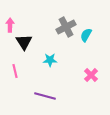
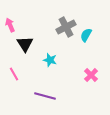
pink arrow: rotated 24 degrees counterclockwise
black triangle: moved 1 px right, 2 px down
cyan star: rotated 16 degrees clockwise
pink line: moved 1 px left, 3 px down; rotated 16 degrees counterclockwise
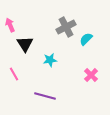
cyan semicircle: moved 4 px down; rotated 16 degrees clockwise
cyan star: rotated 24 degrees counterclockwise
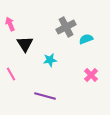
pink arrow: moved 1 px up
cyan semicircle: rotated 24 degrees clockwise
pink line: moved 3 px left
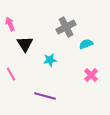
cyan semicircle: moved 5 px down
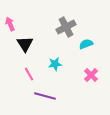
cyan star: moved 5 px right, 4 px down
pink line: moved 18 px right
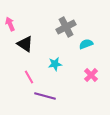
black triangle: rotated 24 degrees counterclockwise
pink line: moved 3 px down
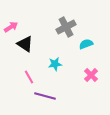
pink arrow: moved 1 px right, 3 px down; rotated 80 degrees clockwise
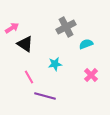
pink arrow: moved 1 px right, 1 px down
